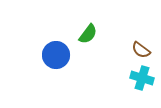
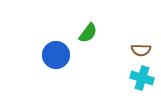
green semicircle: moved 1 px up
brown semicircle: rotated 36 degrees counterclockwise
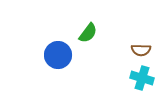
blue circle: moved 2 px right
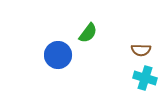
cyan cross: moved 3 px right
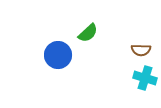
green semicircle: rotated 10 degrees clockwise
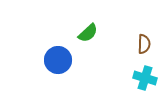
brown semicircle: moved 3 px right, 6 px up; rotated 90 degrees counterclockwise
blue circle: moved 5 px down
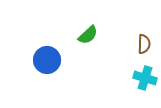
green semicircle: moved 2 px down
blue circle: moved 11 px left
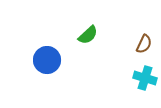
brown semicircle: rotated 24 degrees clockwise
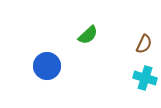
blue circle: moved 6 px down
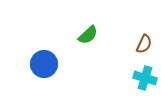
blue circle: moved 3 px left, 2 px up
